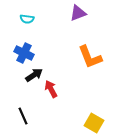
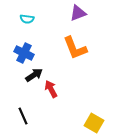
orange L-shape: moved 15 px left, 9 px up
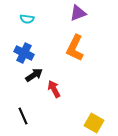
orange L-shape: rotated 48 degrees clockwise
red arrow: moved 3 px right
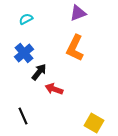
cyan semicircle: moved 1 px left; rotated 144 degrees clockwise
blue cross: rotated 24 degrees clockwise
black arrow: moved 5 px right, 3 px up; rotated 18 degrees counterclockwise
red arrow: rotated 42 degrees counterclockwise
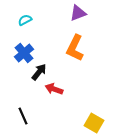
cyan semicircle: moved 1 px left, 1 px down
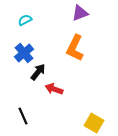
purple triangle: moved 2 px right
black arrow: moved 1 px left
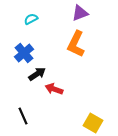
cyan semicircle: moved 6 px right, 1 px up
orange L-shape: moved 1 px right, 4 px up
black arrow: moved 1 px left, 2 px down; rotated 18 degrees clockwise
yellow square: moved 1 px left
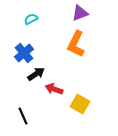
black arrow: moved 1 px left
yellow square: moved 13 px left, 19 px up
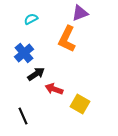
orange L-shape: moved 9 px left, 5 px up
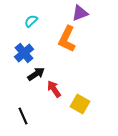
cyan semicircle: moved 2 px down; rotated 16 degrees counterclockwise
red arrow: rotated 36 degrees clockwise
